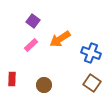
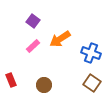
pink rectangle: moved 2 px right, 1 px down
red rectangle: moved 1 px left, 1 px down; rotated 24 degrees counterclockwise
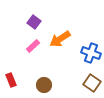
purple square: moved 1 px right, 1 px down
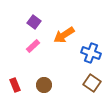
orange arrow: moved 4 px right, 4 px up
red rectangle: moved 4 px right, 5 px down
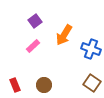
purple square: moved 1 px right, 1 px up; rotated 16 degrees clockwise
orange arrow: rotated 25 degrees counterclockwise
blue cross: moved 4 px up
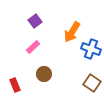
orange arrow: moved 8 px right, 3 px up
pink rectangle: moved 1 px down
brown circle: moved 11 px up
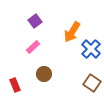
blue cross: rotated 24 degrees clockwise
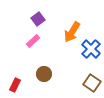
purple square: moved 3 px right, 2 px up
pink rectangle: moved 6 px up
red rectangle: rotated 48 degrees clockwise
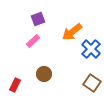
purple square: rotated 16 degrees clockwise
orange arrow: rotated 20 degrees clockwise
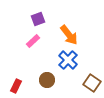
orange arrow: moved 3 px left, 3 px down; rotated 90 degrees counterclockwise
blue cross: moved 23 px left, 11 px down
brown circle: moved 3 px right, 6 px down
red rectangle: moved 1 px right, 1 px down
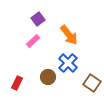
purple square: rotated 16 degrees counterclockwise
blue cross: moved 3 px down
brown circle: moved 1 px right, 3 px up
red rectangle: moved 1 px right, 3 px up
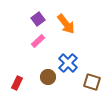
orange arrow: moved 3 px left, 11 px up
pink rectangle: moved 5 px right
brown square: moved 1 px up; rotated 18 degrees counterclockwise
